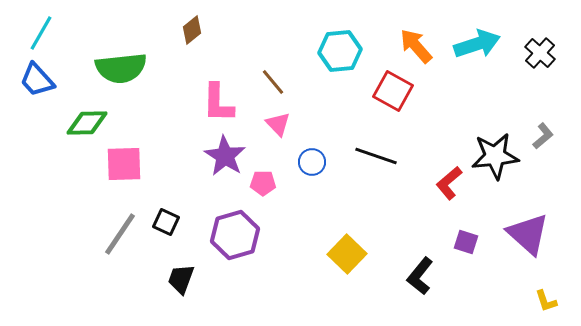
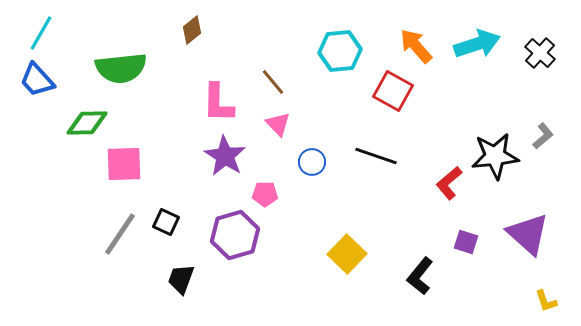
pink pentagon: moved 2 px right, 11 px down
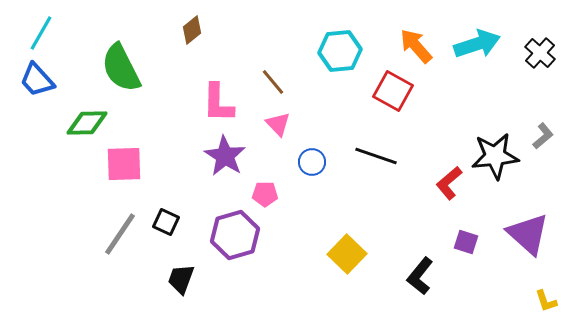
green semicircle: rotated 69 degrees clockwise
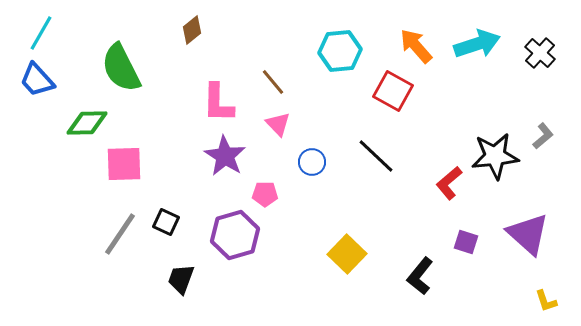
black line: rotated 24 degrees clockwise
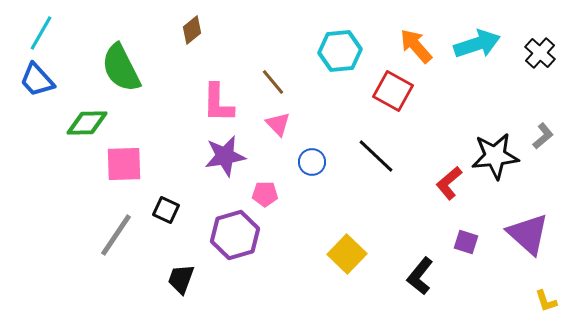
purple star: rotated 30 degrees clockwise
black square: moved 12 px up
gray line: moved 4 px left, 1 px down
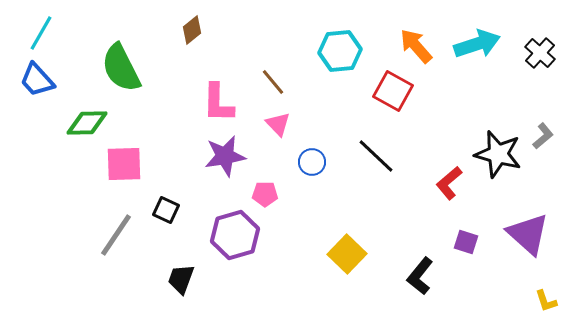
black star: moved 3 px right, 2 px up; rotated 21 degrees clockwise
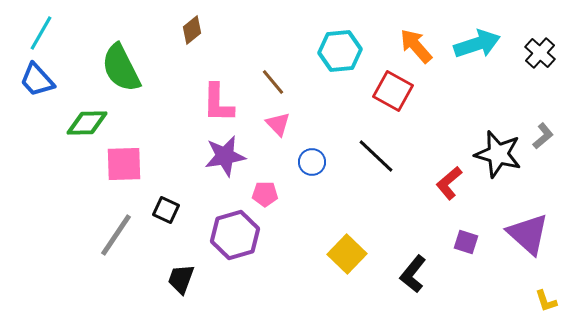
black L-shape: moved 7 px left, 2 px up
